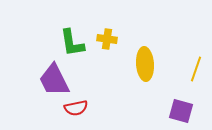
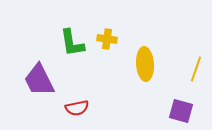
purple trapezoid: moved 15 px left
red semicircle: moved 1 px right
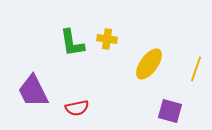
yellow ellipse: moved 4 px right; rotated 40 degrees clockwise
purple trapezoid: moved 6 px left, 11 px down
purple square: moved 11 px left
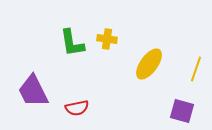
purple square: moved 12 px right
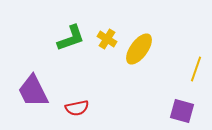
yellow cross: rotated 24 degrees clockwise
green L-shape: moved 1 px left, 5 px up; rotated 100 degrees counterclockwise
yellow ellipse: moved 10 px left, 15 px up
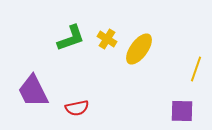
purple square: rotated 15 degrees counterclockwise
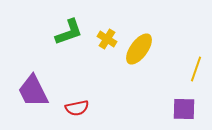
green L-shape: moved 2 px left, 6 px up
purple square: moved 2 px right, 2 px up
